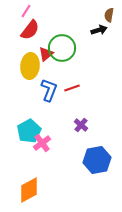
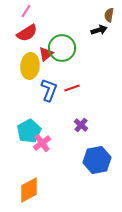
red semicircle: moved 3 px left, 3 px down; rotated 20 degrees clockwise
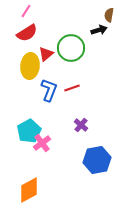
green circle: moved 9 px right
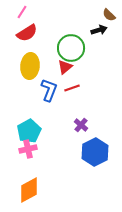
pink line: moved 4 px left, 1 px down
brown semicircle: rotated 56 degrees counterclockwise
red triangle: moved 19 px right, 13 px down
pink cross: moved 14 px left, 6 px down; rotated 24 degrees clockwise
blue hexagon: moved 2 px left, 8 px up; rotated 16 degrees counterclockwise
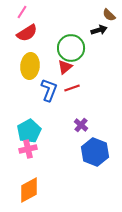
blue hexagon: rotated 12 degrees counterclockwise
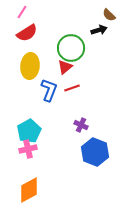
purple cross: rotated 16 degrees counterclockwise
